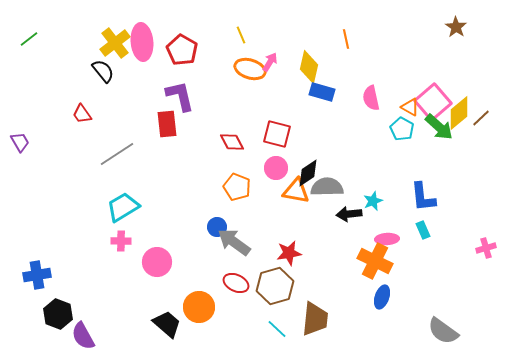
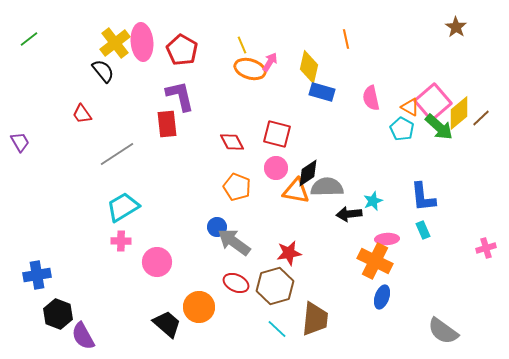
yellow line at (241, 35): moved 1 px right, 10 px down
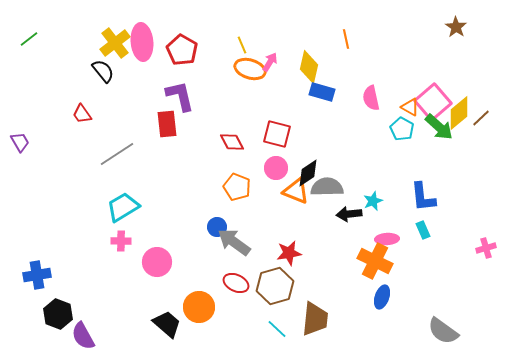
orange triangle at (296, 191): rotated 12 degrees clockwise
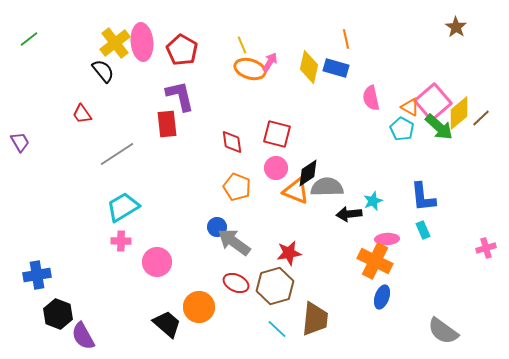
blue rectangle at (322, 92): moved 14 px right, 24 px up
red diamond at (232, 142): rotated 20 degrees clockwise
